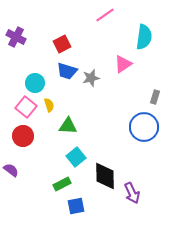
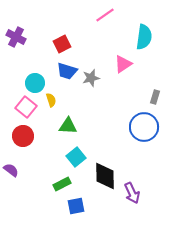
yellow semicircle: moved 2 px right, 5 px up
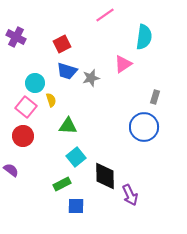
purple arrow: moved 2 px left, 2 px down
blue square: rotated 12 degrees clockwise
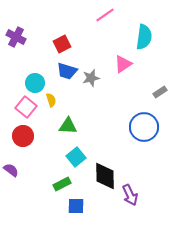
gray rectangle: moved 5 px right, 5 px up; rotated 40 degrees clockwise
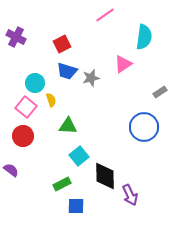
cyan square: moved 3 px right, 1 px up
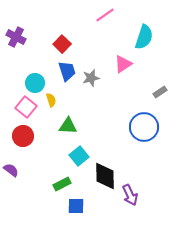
cyan semicircle: rotated 10 degrees clockwise
red square: rotated 18 degrees counterclockwise
blue trapezoid: rotated 125 degrees counterclockwise
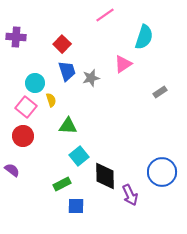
purple cross: rotated 24 degrees counterclockwise
blue circle: moved 18 px right, 45 px down
purple semicircle: moved 1 px right
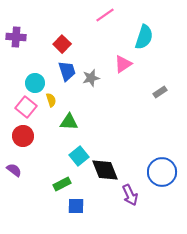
green triangle: moved 1 px right, 4 px up
purple semicircle: moved 2 px right
black diamond: moved 6 px up; rotated 20 degrees counterclockwise
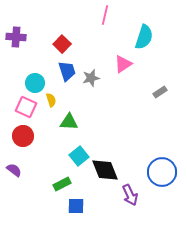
pink line: rotated 42 degrees counterclockwise
pink square: rotated 15 degrees counterclockwise
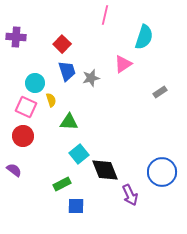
cyan square: moved 2 px up
